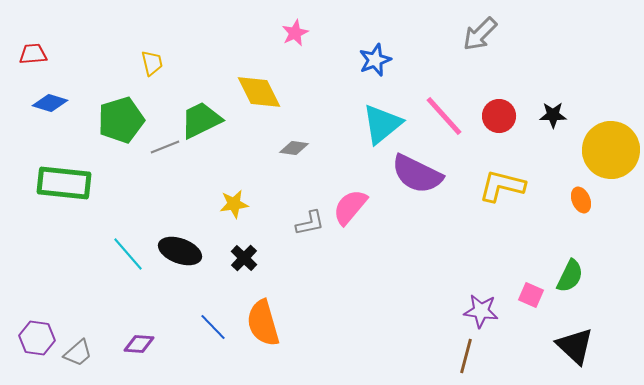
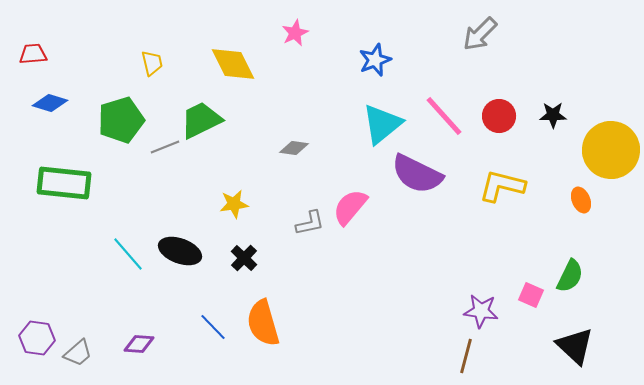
yellow diamond: moved 26 px left, 28 px up
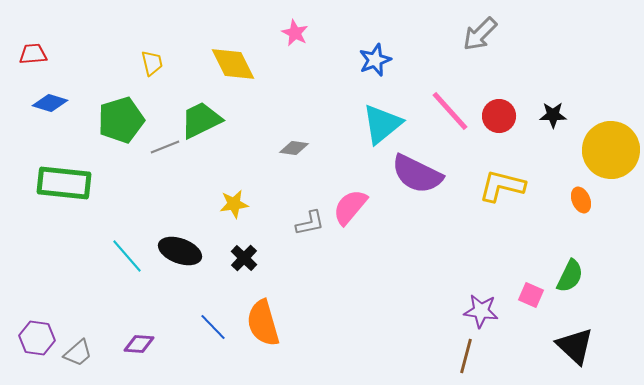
pink star: rotated 20 degrees counterclockwise
pink line: moved 6 px right, 5 px up
cyan line: moved 1 px left, 2 px down
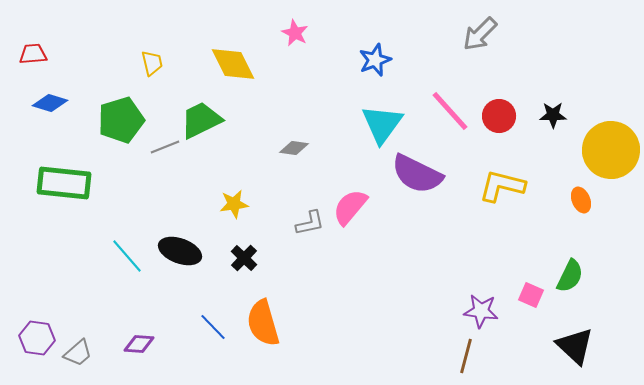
cyan triangle: rotated 15 degrees counterclockwise
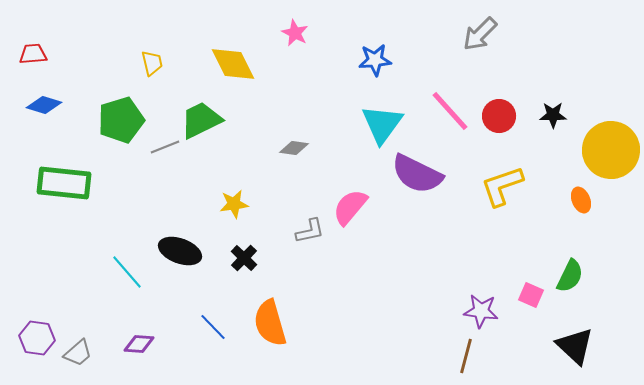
blue star: rotated 16 degrees clockwise
blue diamond: moved 6 px left, 2 px down
yellow L-shape: rotated 33 degrees counterclockwise
gray L-shape: moved 8 px down
cyan line: moved 16 px down
orange semicircle: moved 7 px right
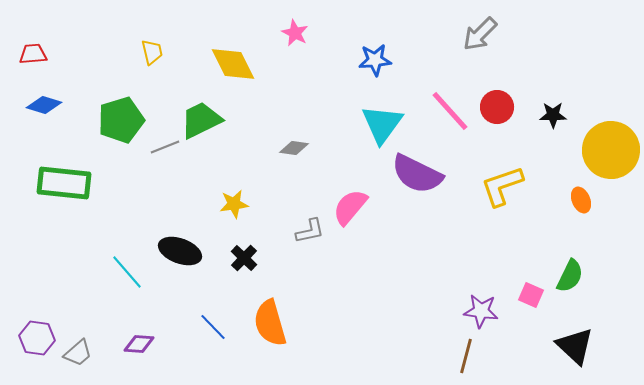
yellow trapezoid: moved 11 px up
red circle: moved 2 px left, 9 px up
